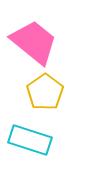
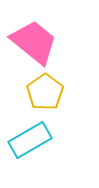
cyan rectangle: rotated 48 degrees counterclockwise
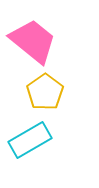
pink trapezoid: moved 1 px left, 1 px up
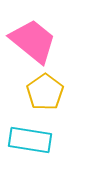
cyan rectangle: rotated 39 degrees clockwise
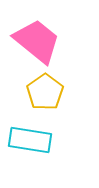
pink trapezoid: moved 4 px right
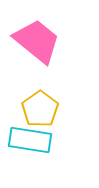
yellow pentagon: moved 5 px left, 17 px down
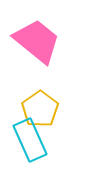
cyan rectangle: rotated 57 degrees clockwise
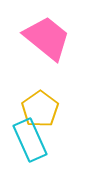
pink trapezoid: moved 10 px right, 3 px up
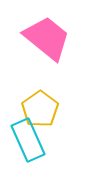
cyan rectangle: moved 2 px left
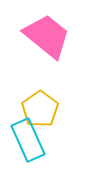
pink trapezoid: moved 2 px up
